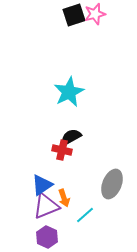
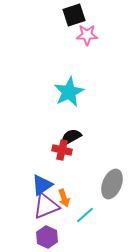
pink star: moved 8 px left, 21 px down; rotated 15 degrees clockwise
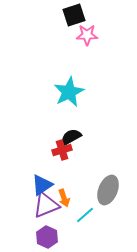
red cross: rotated 30 degrees counterclockwise
gray ellipse: moved 4 px left, 6 px down
purple triangle: moved 1 px up
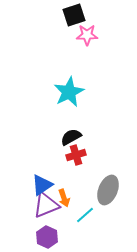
red cross: moved 14 px right, 5 px down
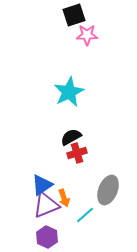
red cross: moved 1 px right, 2 px up
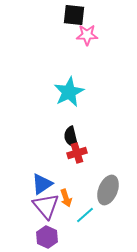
black square: rotated 25 degrees clockwise
black semicircle: rotated 75 degrees counterclockwise
blue triangle: moved 1 px up
orange arrow: moved 2 px right
purple triangle: moved 1 px down; rotated 48 degrees counterclockwise
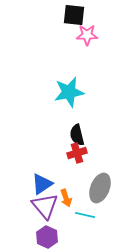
cyan star: rotated 16 degrees clockwise
black semicircle: moved 6 px right, 2 px up
gray ellipse: moved 8 px left, 2 px up
purple triangle: moved 1 px left
cyan line: rotated 54 degrees clockwise
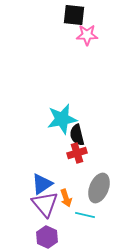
cyan star: moved 7 px left, 27 px down
gray ellipse: moved 1 px left
purple triangle: moved 2 px up
